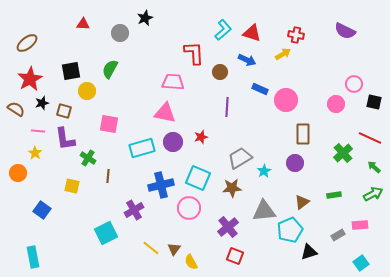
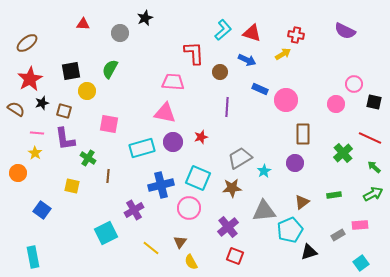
pink line at (38, 131): moved 1 px left, 2 px down
brown triangle at (174, 249): moved 6 px right, 7 px up
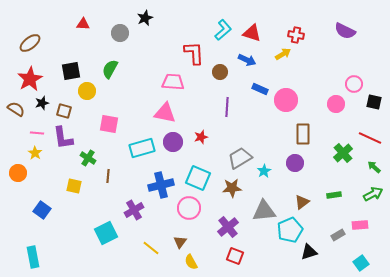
brown ellipse at (27, 43): moved 3 px right
purple L-shape at (65, 139): moved 2 px left, 1 px up
yellow square at (72, 186): moved 2 px right
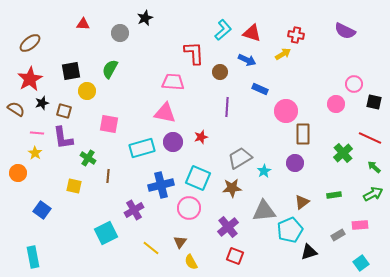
pink circle at (286, 100): moved 11 px down
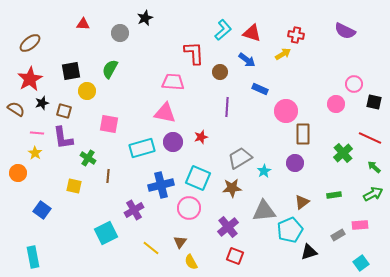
blue arrow at (247, 60): rotated 12 degrees clockwise
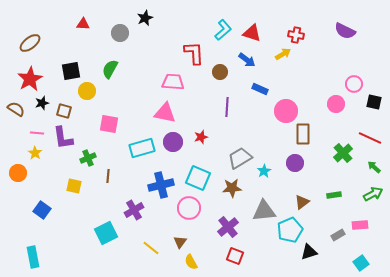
green cross at (88, 158): rotated 35 degrees clockwise
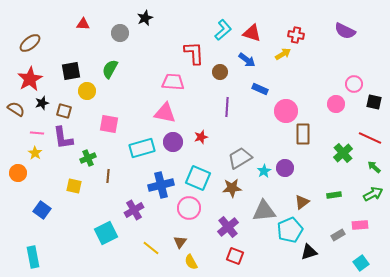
purple circle at (295, 163): moved 10 px left, 5 px down
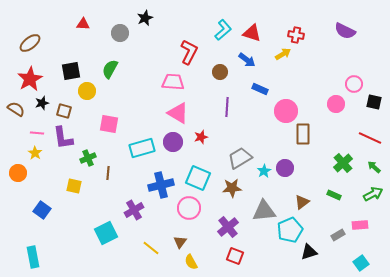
red L-shape at (194, 53): moved 5 px left, 1 px up; rotated 30 degrees clockwise
pink triangle at (165, 113): moved 13 px right; rotated 20 degrees clockwise
green cross at (343, 153): moved 10 px down
brown line at (108, 176): moved 3 px up
green rectangle at (334, 195): rotated 32 degrees clockwise
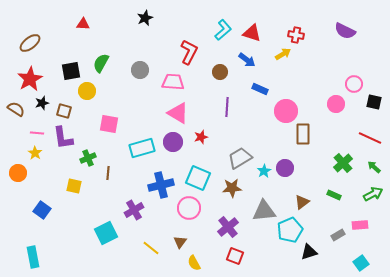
gray circle at (120, 33): moved 20 px right, 37 px down
green semicircle at (110, 69): moved 9 px left, 6 px up
yellow semicircle at (191, 262): moved 3 px right, 1 px down
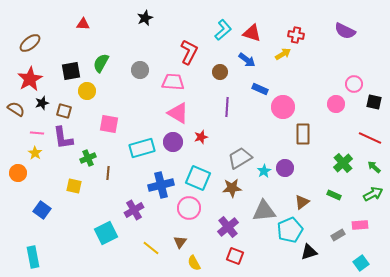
pink circle at (286, 111): moved 3 px left, 4 px up
